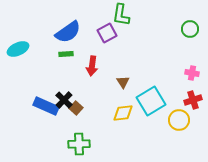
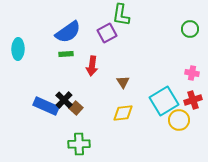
cyan ellipse: rotated 65 degrees counterclockwise
cyan square: moved 13 px right
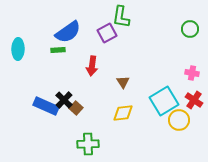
green L-shape: moved 2 px down
green rectangle: moved 8 px left, 4 px up
red cross: moved 1 px right; rotated 36 degrees counterclockwise
green cross: moved 9 px right
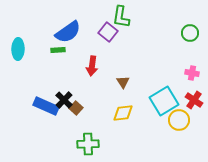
green circle: moved 4 px down
purple square: moved 1 px right, 1 px up; rotated 24 degrees counterclockwise
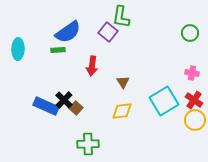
yellow diamond: moved 1 px left, 2 px up
yellow circle: moved 16 px right
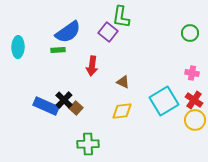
cyan ellipse: moved 2 px up
brown triangle: rotated 32 degrees counterclockwise
